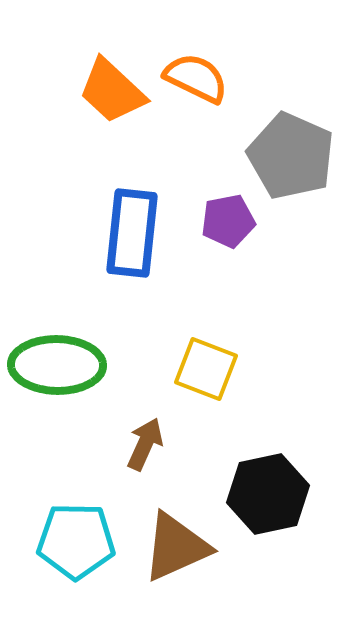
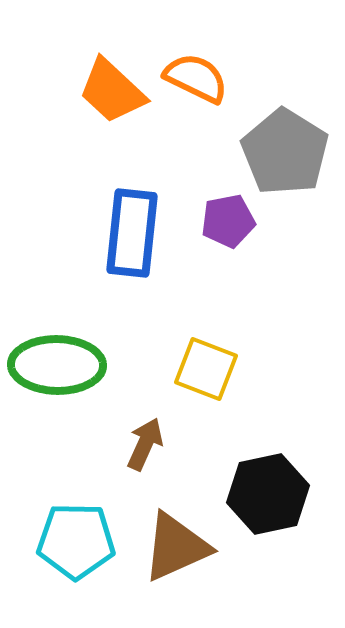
gray pentagon: moved 6 px left, 4 px up; rotated 8 degrees clockwise
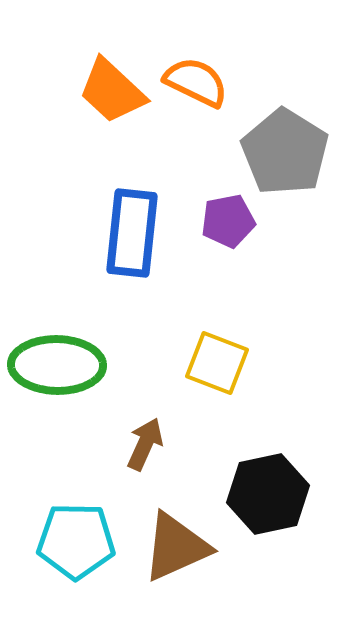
orange semicircle: moved 4 px down
yellow square: moved 11 px right, 6 px up
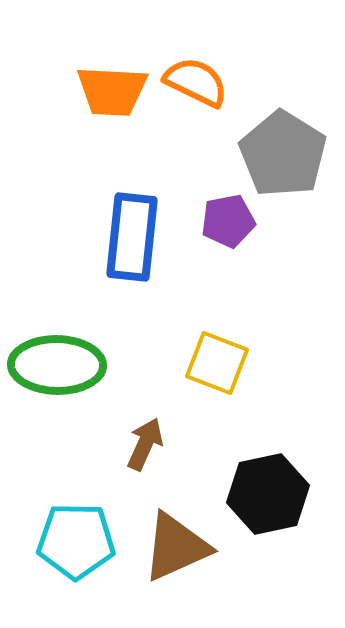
orange trapezoid: rotated 40 degrees counterclockwise
gray pentagon: moved 2 px left, 2 px down
blue rectangle: moved 4 px down
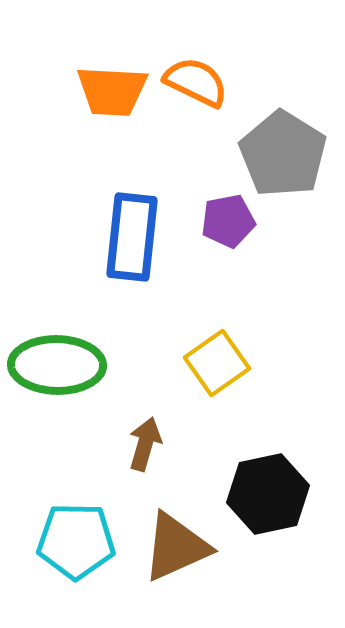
yellow square: rotated 34 degrees clockwise
brown arrow: rotated 8 degrees counterclockwise
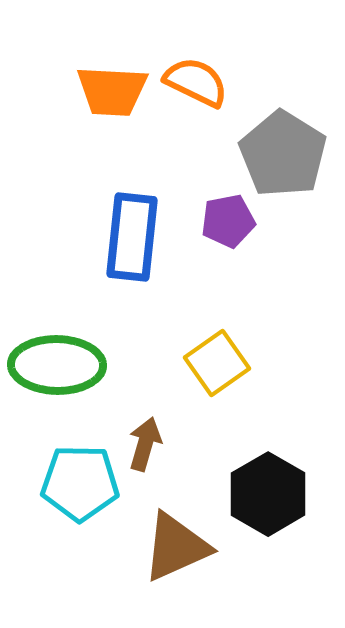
black hexagon: rotated 18 degrees counterclockwise
cyan pentagon: moved 4 px right, 58 px up
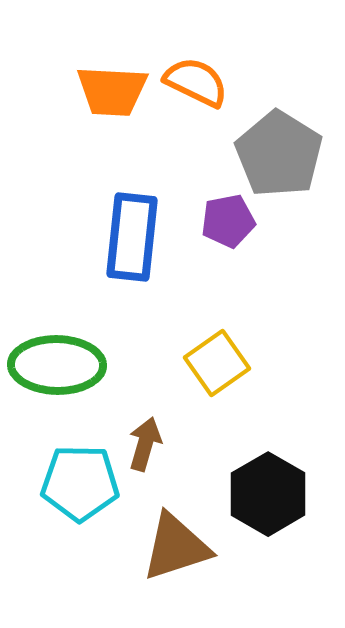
gray pentagon: moved 4 px left
brown triangle: rotated 6 degrees clockwise
